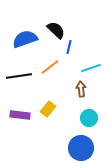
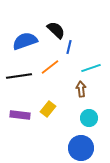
blue semicircle: moved 2 px down
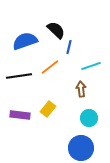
cyan line: moved 2 px up
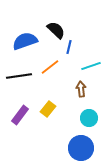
purple rectangle: rotated 60 degrees counterclockwise
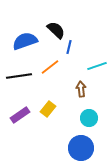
cyan line: moved 6 px right
purple rectangle: rotated 18 degrees clockwise
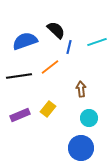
cyan line: moved 24 px up
purple rectangle: rotated 12 degrees clockwise
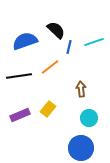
cyan line: moved 3 px left
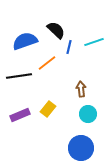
orange line: moved 3 px left, 4 px up
cyan circle: moved 1 px left, 4 px up
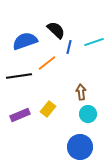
brown arrow: moved 3 px down
blue circle: moved 1 px left, 1 px up
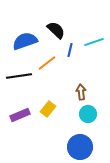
blue line: moved 1 px right, 3 px down
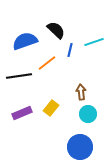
yellow rectangle: moved 3 px right, 1 px up
purple rectangle: moved 2 px right, 2 px up
